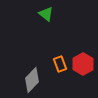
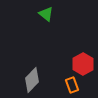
orange rectangle: moved 12 px right, 21 px down
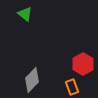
green triangle: moved 21 px left
orange rectangle: moved 2 px down
